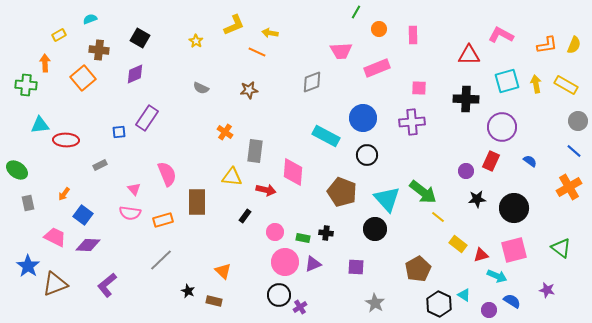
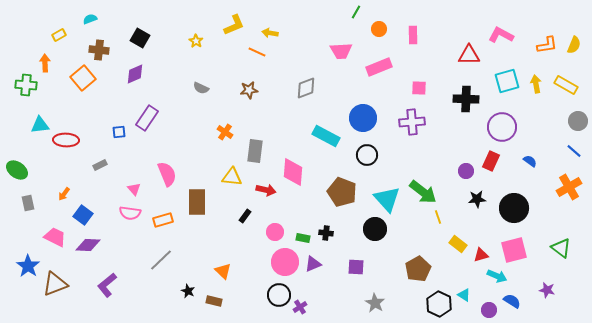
pink rectangle at (377, 68): moved 2 px right, 1 px up
gray diamond at (312, 82): moved 6 px left, 6 px down
yellow line at (438, 217): rotated 32 degrees clockwise
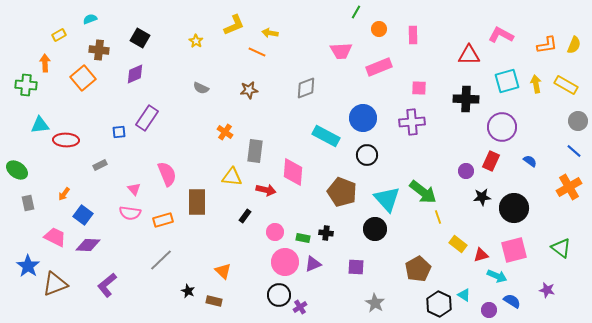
black star at (477, 199): moved 5 px right, 2 px up
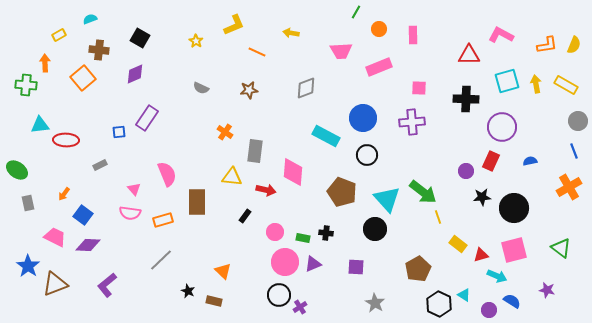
yellow arrow at (270, 33): moved 21 px right
blue line at (574, 151): rotated 28 degrees clockwise
blue semicircle at (530, 161): rotated 48 degrees counterclockwise
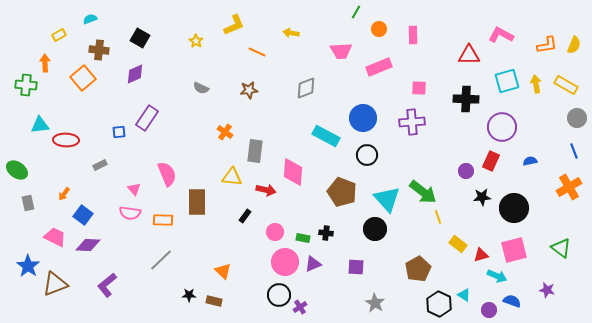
gray circle at (578, 121): moved 1 px left, 3 px up
orange rectangle at (163, 220): rotated 18 degrees clockwise
black star at (188, 291): moved 1 px right, 4 px down; rotated 24 degrees counterclockwise
blue semicircle at (512, 301): rotated 12 degrees counterclockwise
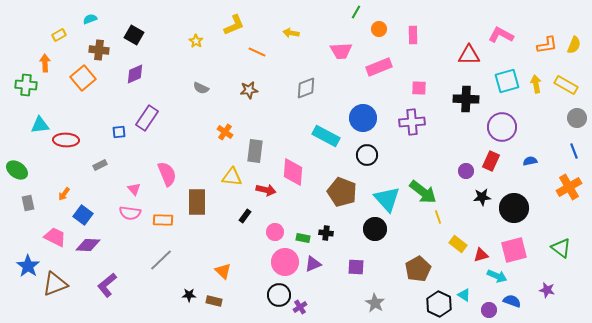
black square at (140, 38): moved 6 px left, 3 px up
